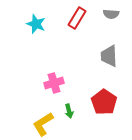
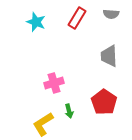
cyan star: moved 2 px up
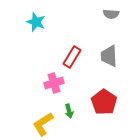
red rectangle: moved 5 px left, 39 px down
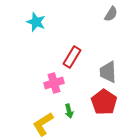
gray semicircle: rotated 63 degrees counterclockwise
gray trapezoid: moved 1 px left, 16 px down
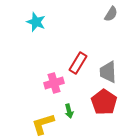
red rectangle: moved 6 px right, 6 px down
yellow L-shape: rotated 15 degrees clockwise
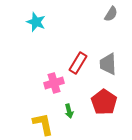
gray trapezoid: moved 8 px up
yellow L-shape: rotated 95 degrees clockwise
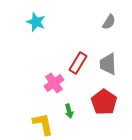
gray semicircle: moved 2 px left, 8 px down
pink cross: rotated 18 degrees counterclockwise
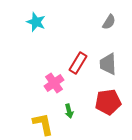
red pentagon: moved 4 px right; rotated 30 degrees clockwise
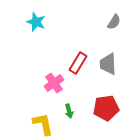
gray semicircle: moved 5 px right
red pentagon: moved 2 px left, 6 px down
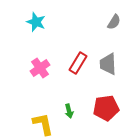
pink cross: moved 14 px left, 15 px up
